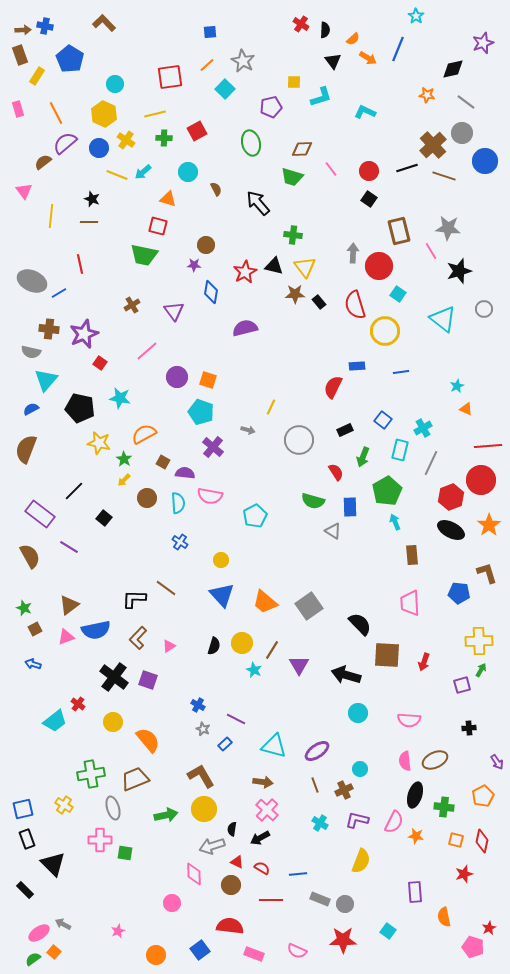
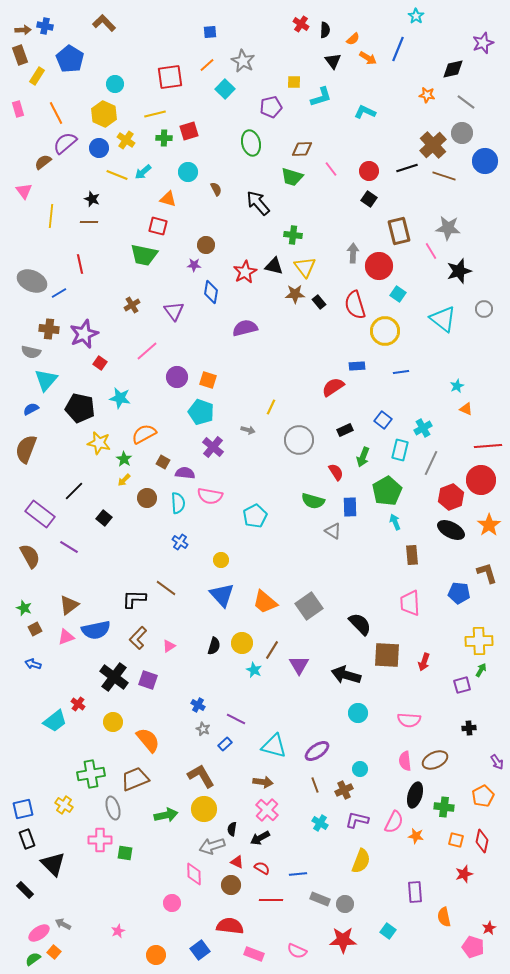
red square at (197, 131): moved 8 px left; rotated 12 degrees clockwise
red semicircle at (333, 387): rotated 30 degrees clockwise
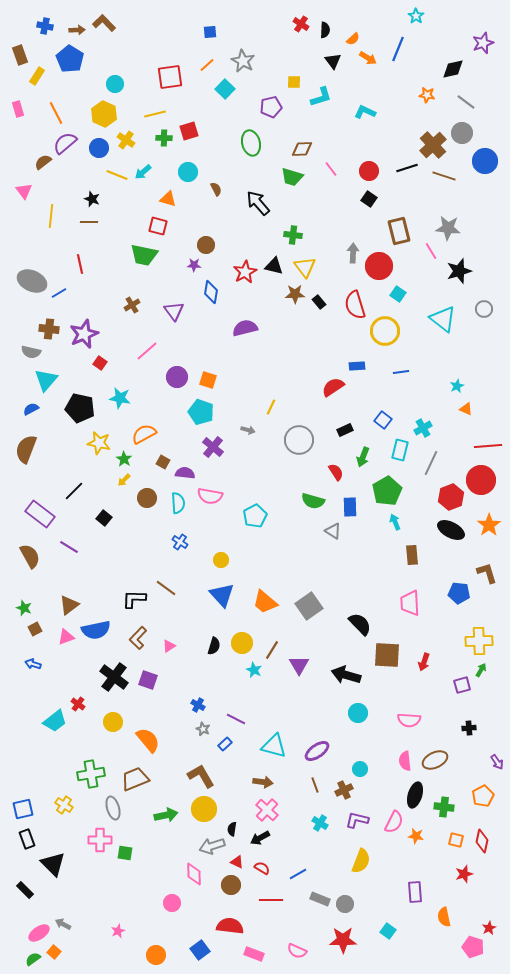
brown arrow at (23, 30): moved 54 px right
blue line at (298, 874): rotated 24 degrees counterclockwise
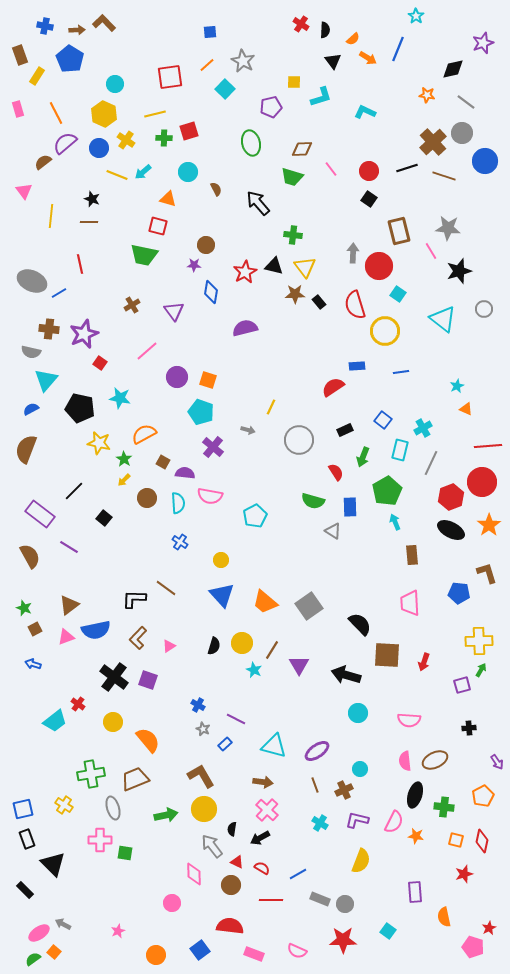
brown cross at (433, 145): moved 3 px up
red circle at (481, 480): moved 1 px right, 2 px down
gray arrow at (212, 846): rotated 70 degrees clockwise
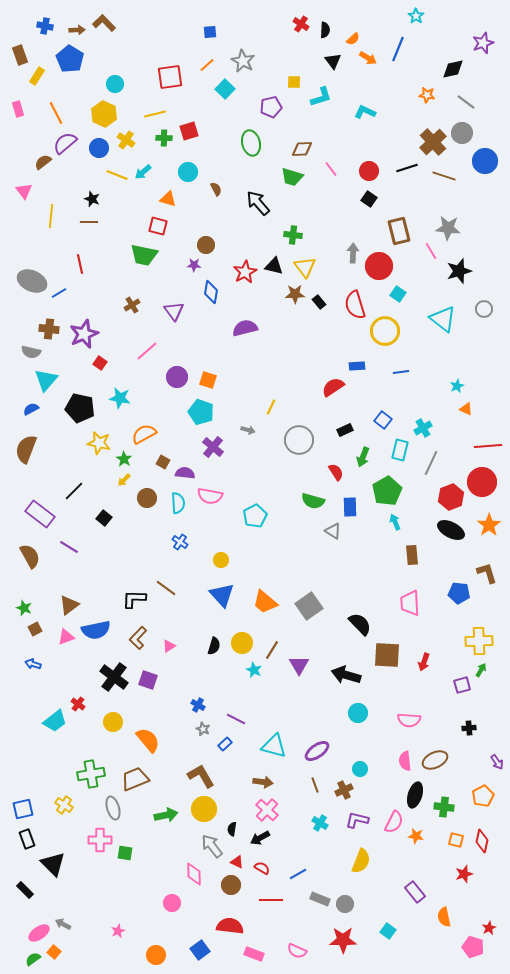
purple rectangle at (415, 892): rotated 35 degrees counterclockwise
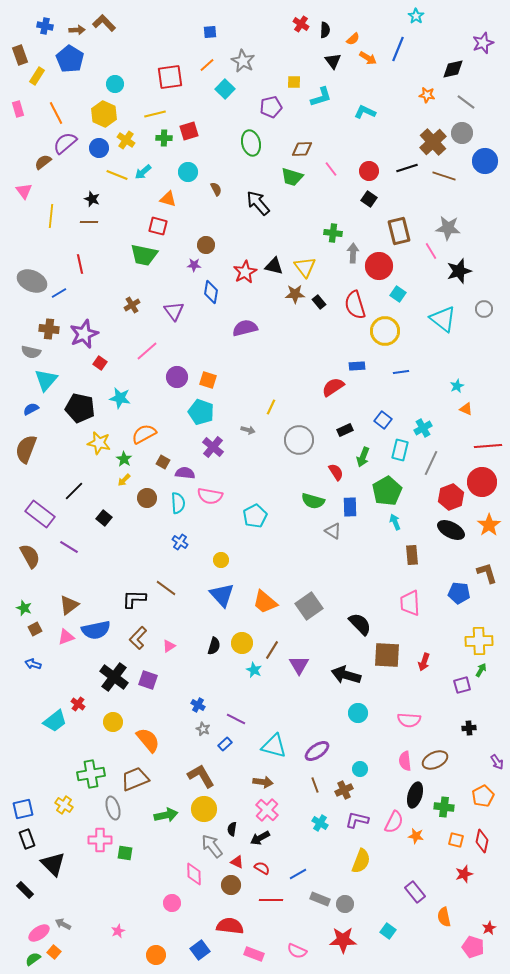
green cross at (293, 235): moved 40 px right, 2 px up
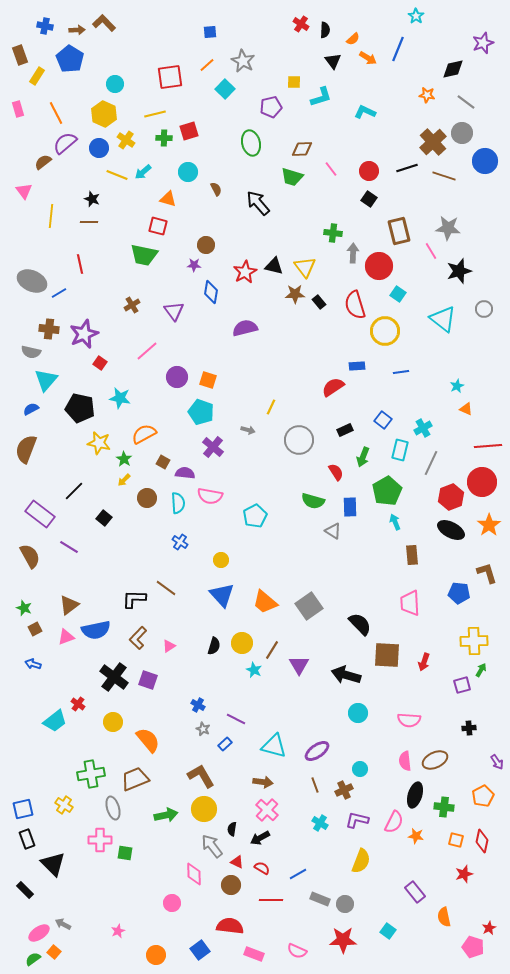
yellow cross at (479, 641): moved 5 px left
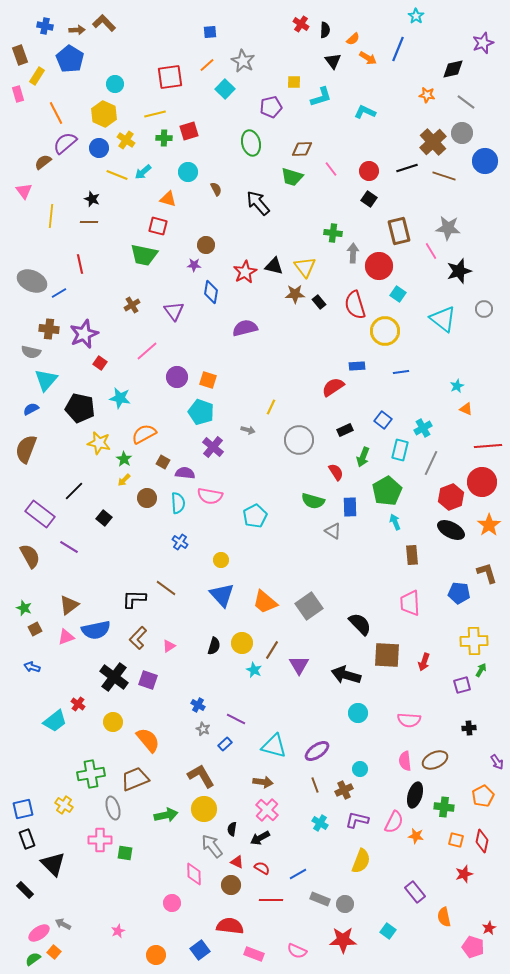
pink rectangle at (18, 109): moved 15 px up
blue arrow at (33, 664): moved 1 px left, 3 px down
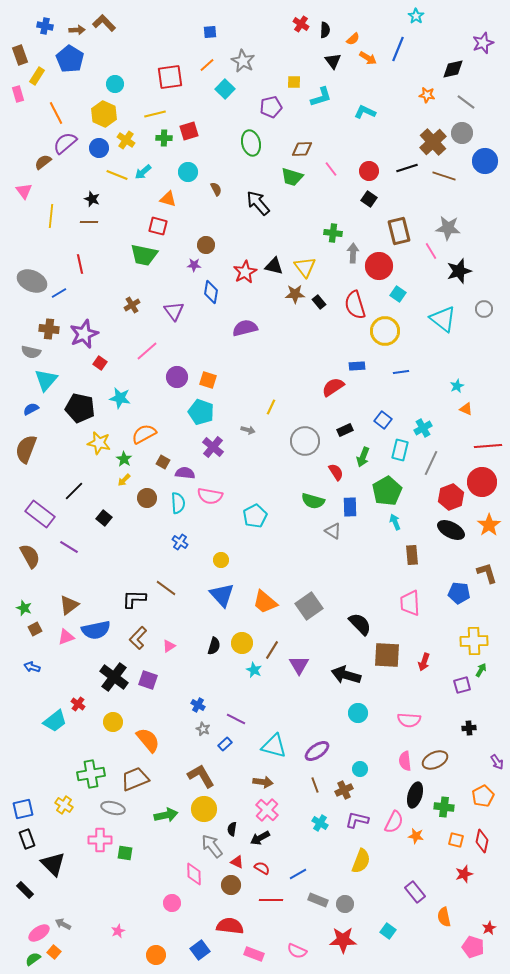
gray circle at (299, 440): moved 6 px right, 1 px down
gray ellipse at (113, 808): rotated 60 degrees counterclockwise
gray rectangle at (320, 899): moved 2 px left, 1 px down
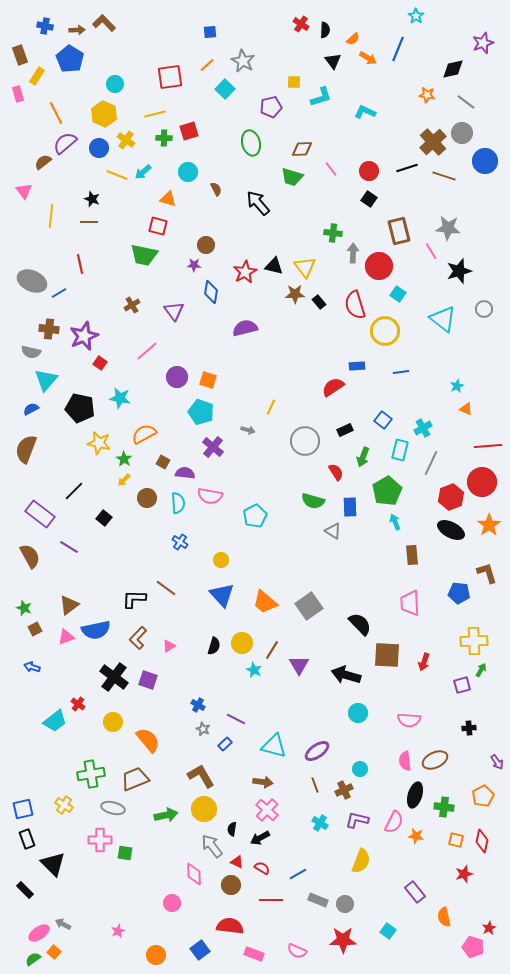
purple star at (84, 334): moved 2 px down
